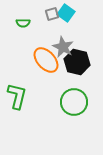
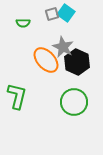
black hexagon: rotated 10 degrees clockwise
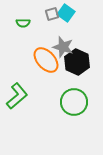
gray star: rotated 10 degrees counterclockwise
green L-shape: rotated 36 degrees clockwise
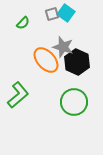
green semicircle: rotated 48 degrees counterclockwise
green L-shape: moved 1 px right, 1 px up
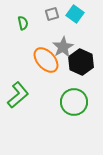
cyan square: moved 9 px right, 1 px down
green semicircle: rotated 56 degrees counterclockwise
gray star: rotated 25 degrees clockwise
black hexagon: moved 4 px right
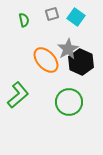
cyan square: moved 1 px right, 3 px down
green semicircle: moved 1 px right, 3 px up
gray star: moved 5 px right, 2 px down
green circle: moved 5 px left
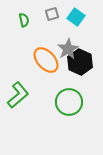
black hexagon: moved 1 px left
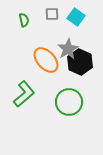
gray square: rotated 16 degrees clockwise
green L-shape: moved 6 px right, 1 px up
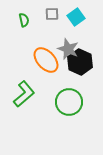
cyan square: rotated 18 degrees clockwise
gray star: rotated 20 degrees counterclockwise
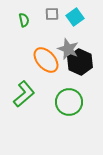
cyan square: moved 1 px left
